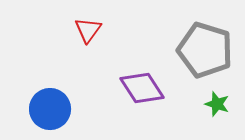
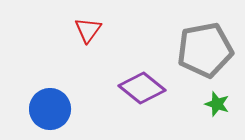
gray pentagon: rotated 28 degrees counterclockwise
purple diamond: rotated 18 degrees counterclockwise
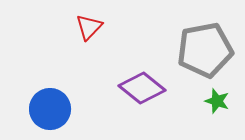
red triangle: moved 1 px right, 3 px up; rotated 8 degrees clockwise
green star: moved 3 px up
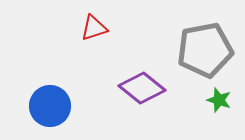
red triangle: moved 5 px right, 1 px down; rotated 28 degrees clockwise
green star: moved 2 px right, 1 px up
blue circle: moved 3 px up
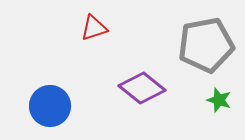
gray pentagon: moved 1 px right, 5 px up
